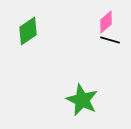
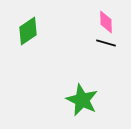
pink diamond: rotated 50 degrees counterclockwise
black line: moved 4 px left, 3 px down
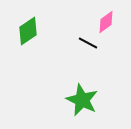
pink diamond: rotated 55 degrees clockwise
black line: moved 18 px left; rotated 12 degrees clockwise
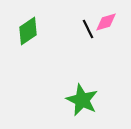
pink diamond: rotated 20 degrees clockwise
black line: moved 14 px up; rotated 36 degrees clockwise
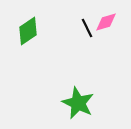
black line: moved 1 px left, 1 px up
green star: moved 4 px left, 3 px down
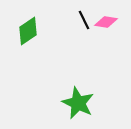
pink diamond: rotated 25 degrees clockwise
black line: moved 3 px left, 8 px up
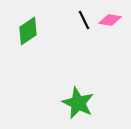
pink diamond: moved 4 px right, 2 px up
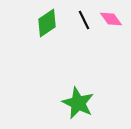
pink diamond: moved 1 px right, 1 px up; rotated 45 degrees clockwise
green diamond: moved 19 px right, 8 px up
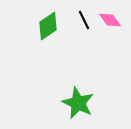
pink diamond: moved 1 px left, 1 px down
green diamond: moved 1 px right, 3 px down
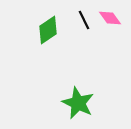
pink diamond: moved 2 px up
green diamond: moved 4 px down
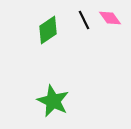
green star: moved 25 px left, 2 px up
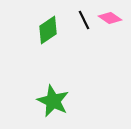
pink diamond: rotated 20 degrees counterclockwise
